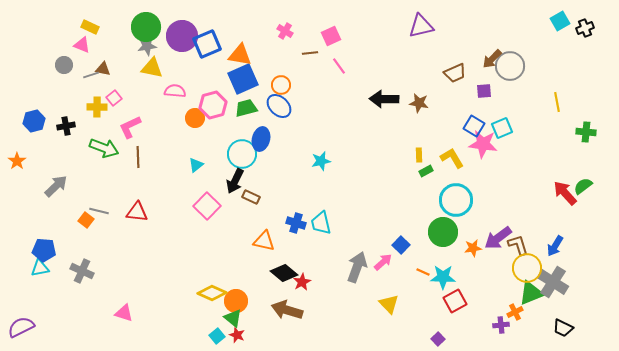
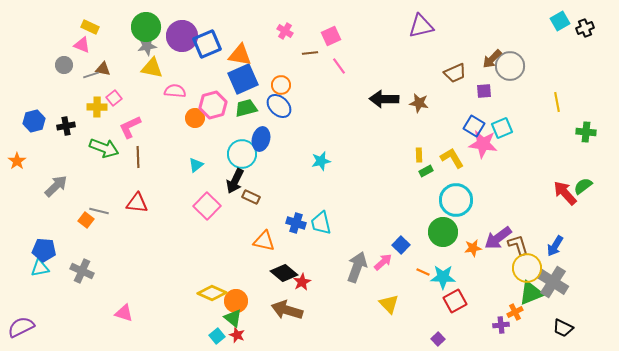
red triangle at (137, 212): moved 9 px up
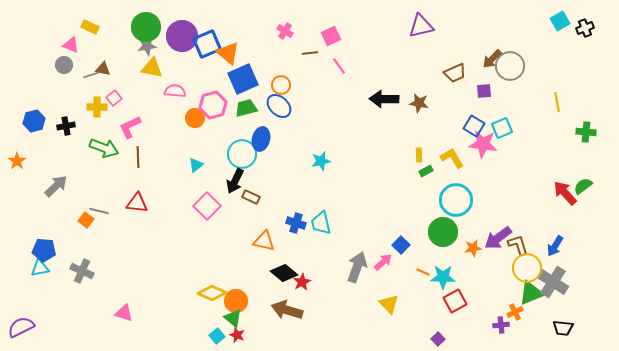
pink triangle at (82, 45): moved 11 px left
orange triangle at (240, 55): moved 12 px left, 2 px up; rotated 30 degrees clockwise
black trapezoid at (563, 328): rotated 20 degrees counterclockwise
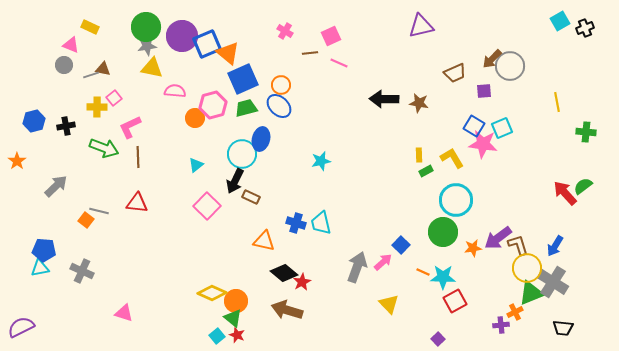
pink line at (339, 66): moved 3 px up; rotated 30 degrees counterclockwise
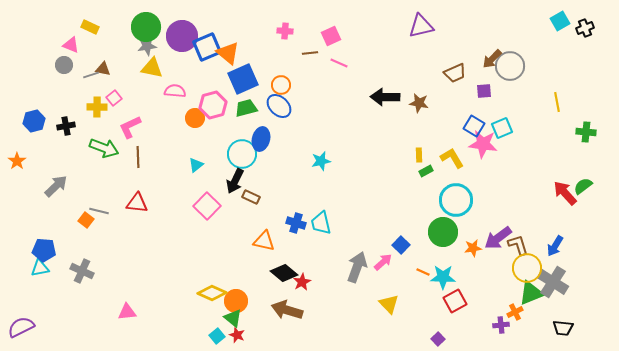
pink cross at (285, 31): rotated 28 degrees counterclockwise
blue square at (207, 44): moved 3 px down
black arrow at (384, 99): moved 1 px right, 2 px up
pink triangle at (124, 313): moved 3 px right, 1 px up; rotated 24 degrees counterclockwise
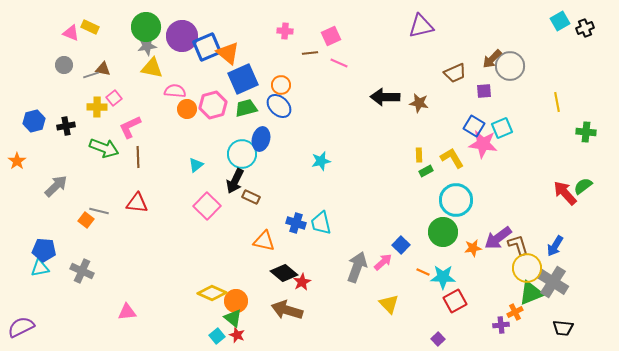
pink triangle at (71, 45): moved 12 px up
orange circle at (195, 118): moved 8 px left, 9 px up
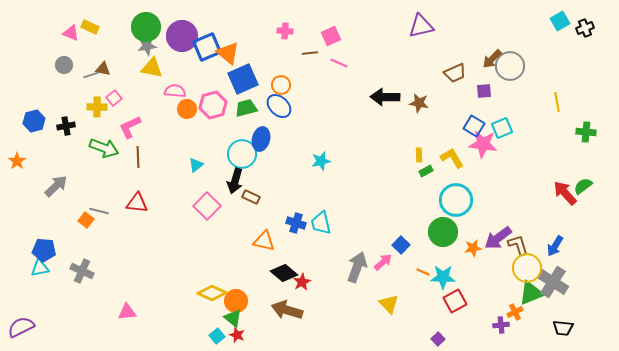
black arrow at (235, 181): rotated 10 degrees counterclockwise
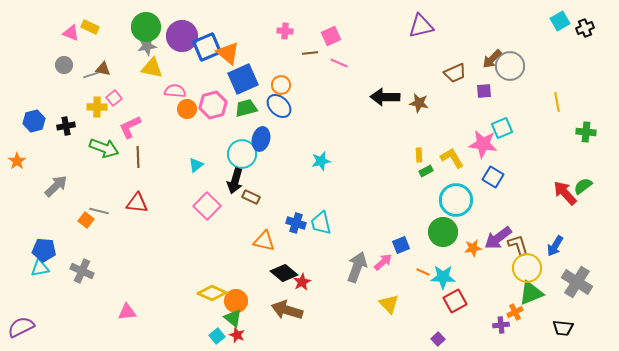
blue square at (474, 126): moved 19 px right, 51 px down
blue square at (401, 245): rotated 24 degrees clockwise
gray cross at (553, 282): moved 24 px right
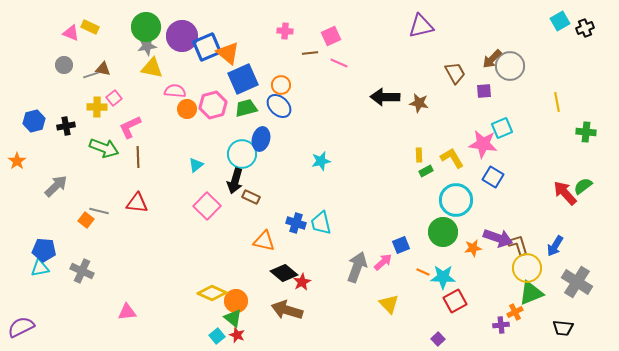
brown trapezoid at (455, 73): rotated 95 degrees counterclockwise
purple arrow at (498, 238): rotated 124 degrees counterclockwise
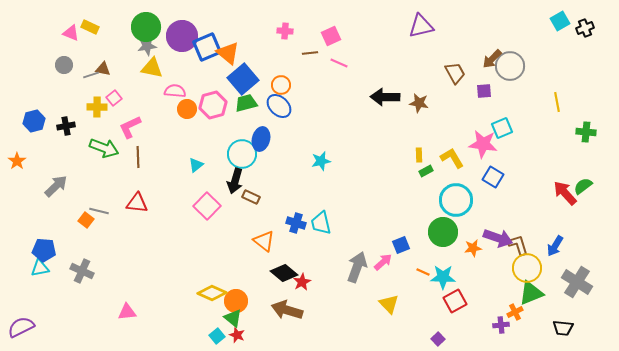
blue square at (243, 79): rotated 16 degrees counterclockwise
green trapezoid at (246, 108): moved 5 px up
orange triangle at (264, 241): rotated 25 degrees clockwise
